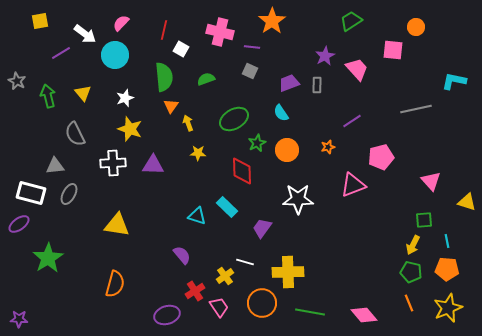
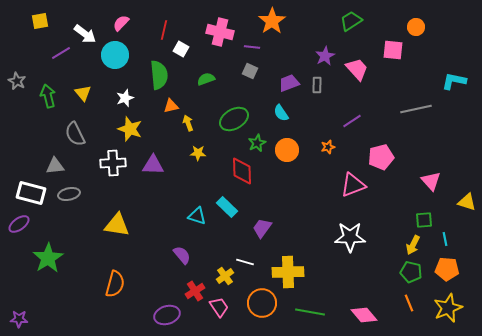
green semicircle at (164, 77): moved 5 px left, 2 px up
orange triangle at (171, 106): rotated 42 degrees clockwise
gray ellipse at (69, 194): rotated 50 degrees clockwise
white star at (298, 199): moved 52 px right, 38 px down
cyan line at (447, 241): moved 2 px left, 2 px up
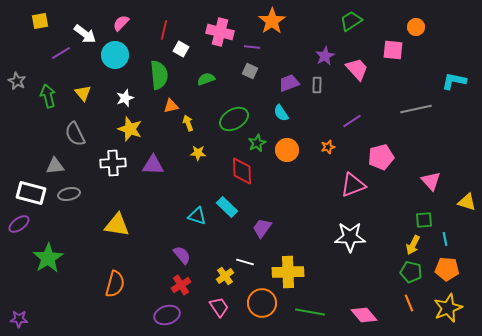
red cross at (195, 291): moved 14 px left, 6 px up
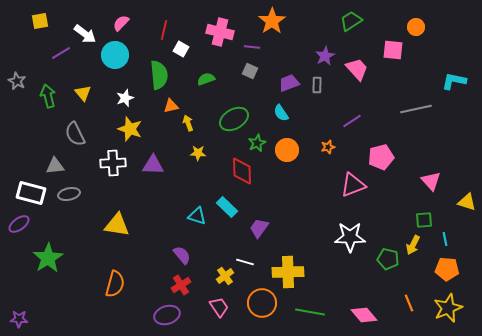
purple trapezoid at (262, 228): moved 3 px left
green pentagon at (411, 272): moved 23 px left, 13 px up
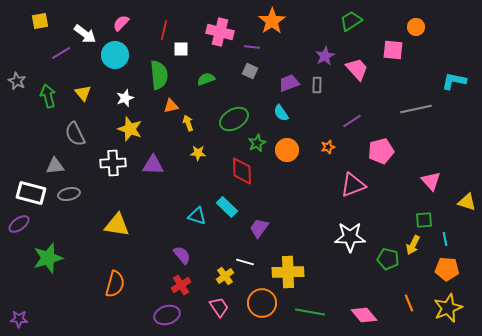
white square at (181, 49): rotated 28 degrees counterclockwise
pink pentagon at (381, 157): moved 6 px up
green star at (48, 258): rotated 16 degrees clockwise
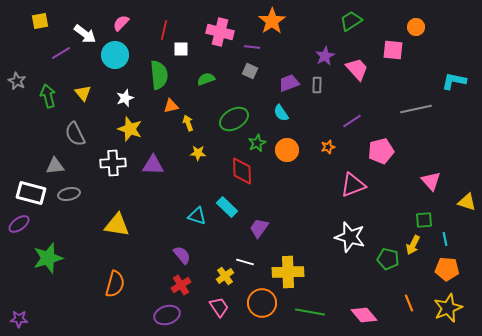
white star at (350, 237): rotated 16 degrees clockwise
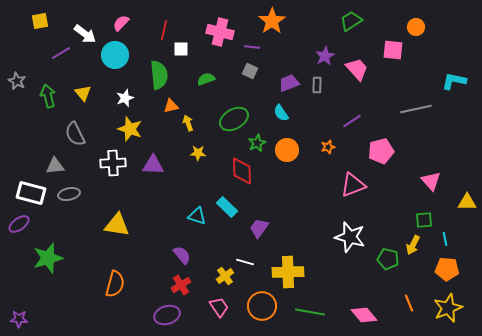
yellow triangle at (467, 202): rotated 18 degrees counterclockwise
orange circle at (262, 303): moved 3 px down
